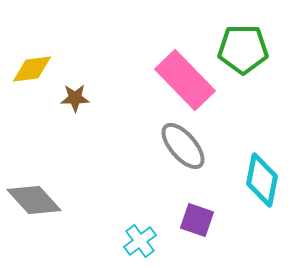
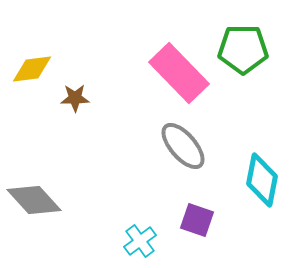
pink rectangle: moved 6 px left, 7 px up
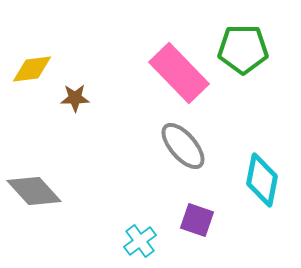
gray diamond: moved 9 px up
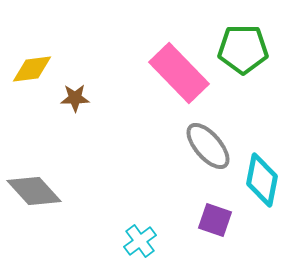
gray ellipse: moved 25 px right
purple square: moved 18 px right
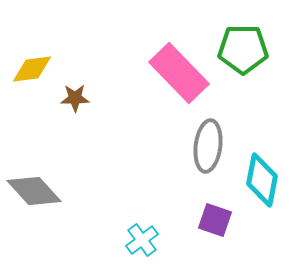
gray ellipse: rotated 48 degrees clockwise
cyan cross: moved 2 px right, 1 px up
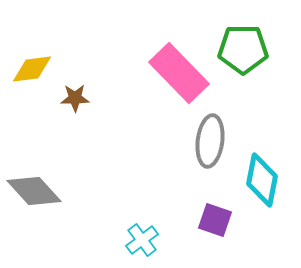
gray ellipse: moved 2 px right, 5 px up
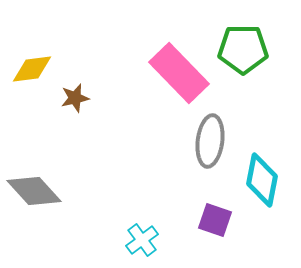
brown star: rotated 12 degrees counterclockwise
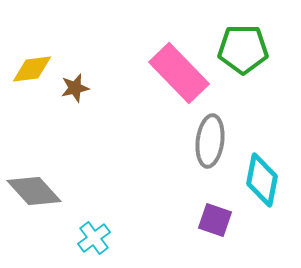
brown star: moved 10 px up
cyan cross: moved 48 px left, 2 px up
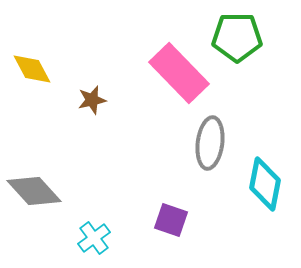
green pentagon: moved 6 px left, 12 px up
yellow diamond: rotated 69 degrees clockwise
brown star: moved 17 px right, 12 px down
gray ellipse: moved 2 px down
cyan diamond: moved 3 px right, 4 px down
purple square: moved 44 px left
